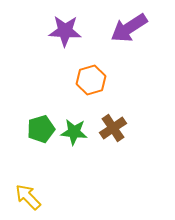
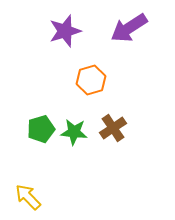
purple star: rotated 20 degrees counterclockwise
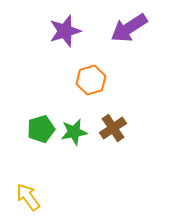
green star: rotated 16 degrees counterclockwise
yellow arrow: rotated 8 degrees clockwise
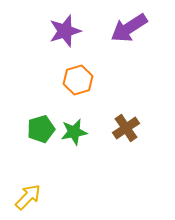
orange hexagon: moved 13 px left
brown cross: moved 13 px right
yellow arrow: rotated 80 degrees clockwise
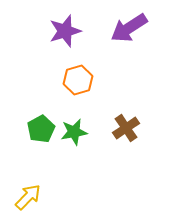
green pentagon: rotated 12 degrees counterclockwise
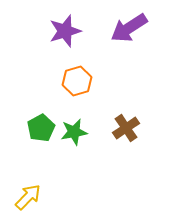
orange hexagon: moved 1 px left, 1 px down
green pentagon: moved 1 px up
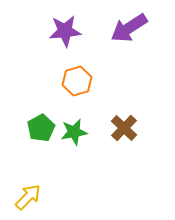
purple star: rotated 12 degrees clockwise
brown cross: moved 2 px left; rotated 12 degrees counterclockwise
